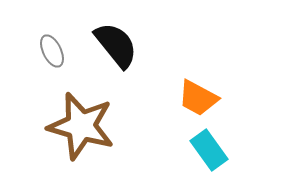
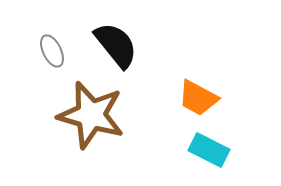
brown star: moved 10 px right, 11 px up
cyan rectangle: rotated 27 degrees counterclockwise
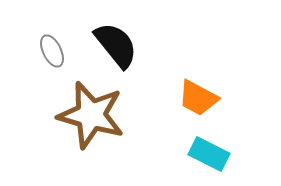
cyan rectangle: moved 4 px down
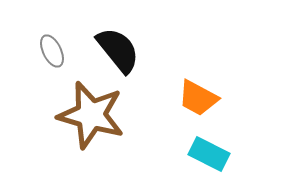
black semicircle: moved 2 px right, 5 px down
